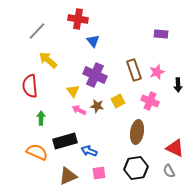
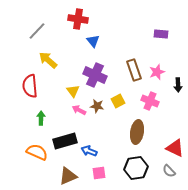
gray semicircle: rotated 16 degrees counterclockwise
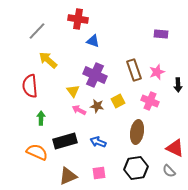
blue triangle: rotated 32 degrees counterclockwise
blue arrow: moved 9 px right, 9 px up
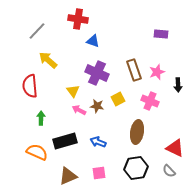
purple cross: moved 2 px right, 2 px up
yellow square: moved 2 px up
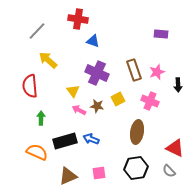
blue arrow: moved 7 px left, 3 px up
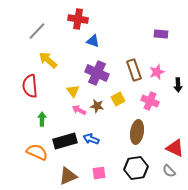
green arrow: moved 1 px right, 1 px down
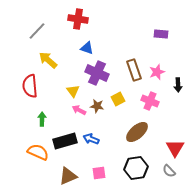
blue triangle: moved 6 px left, 7 px down
brown ellipse: rotated 40 degrees clockwise
red triangle: rotated 36 degrees clockwise
orange semicircle: moved 1 px right
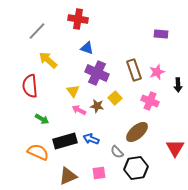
yellow square: moved 3 px left, 1 px up; rotated 16 degrees counterclockwise
green arrow: rotated 120 degrees clockwise
gray semicircle: moved 52 px left, 19 px up
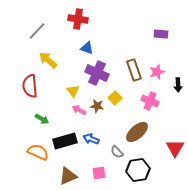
black hexagon: moved 2 px right, 2 px down
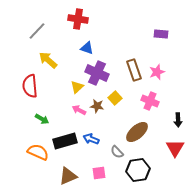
black arrow: moved 35 px down
yellow triangle: moved 4 px right, 4 px up; rotated 24 degrees clockwise
